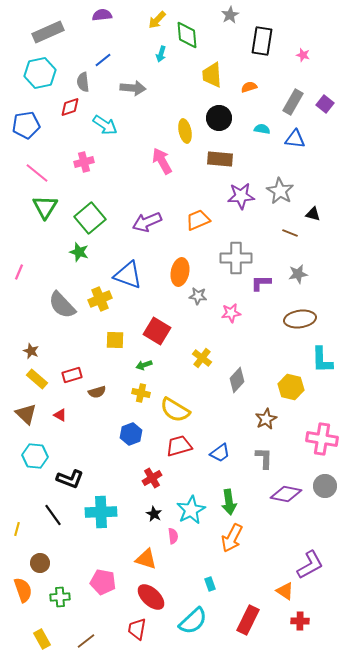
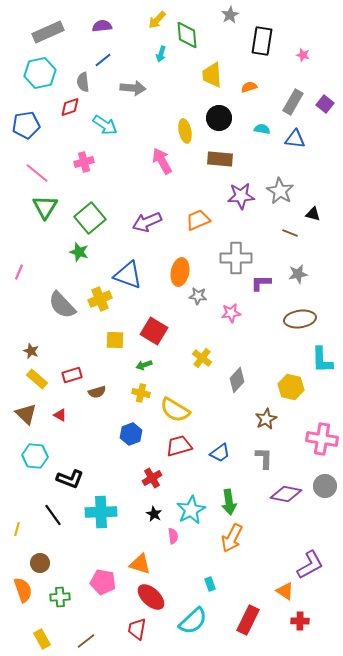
purple semicircle at (102, 15): moved 11 px down
red square at (157, 331): moved 3 px left
orange triangle at (146, 559): moved 6 px left, 5 px down
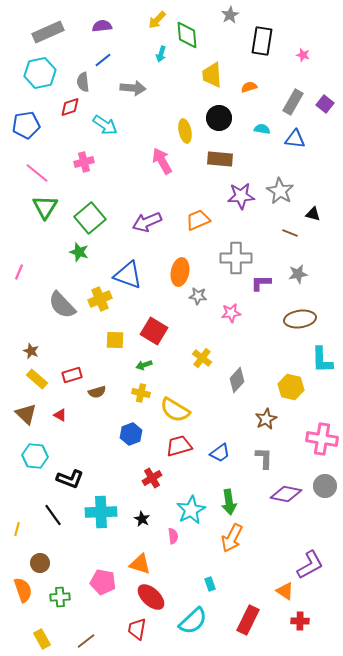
black star at (154, 514): moved 12 px left, 5 px down
